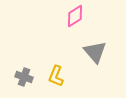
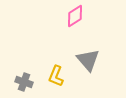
gray triangle: moved 7 px left, 8 px down
gray cross: moved 5 px down
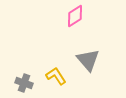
yellow L-shape: rotated 125 degrees clockwise
gray cross: moved 1 px down
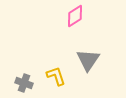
gray triangle: rotated 15 degrees clockwise
yellow L-shape: rotated 15 degrees clockwise
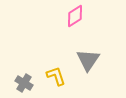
gray cross: rotated 12 degrees clockwise
